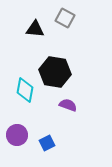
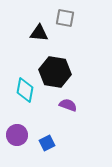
gray square: rotated 18 degrees counterclockwise
black triangle: moved 4 px right, 4 px down
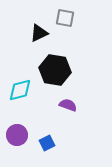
black triangle: rotated 30 degrees counterclockwise
black hexagon: moved 2 px up
cyan diamond: moved 5 px left; rotated 65 degrees clockwise
